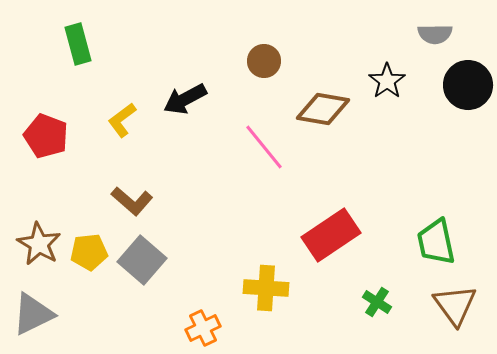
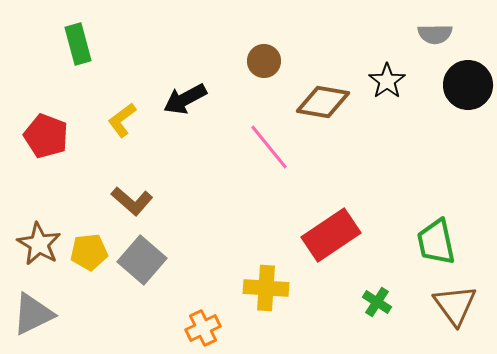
brown diamond: moved 7 px up
pink line: moved 5 px right
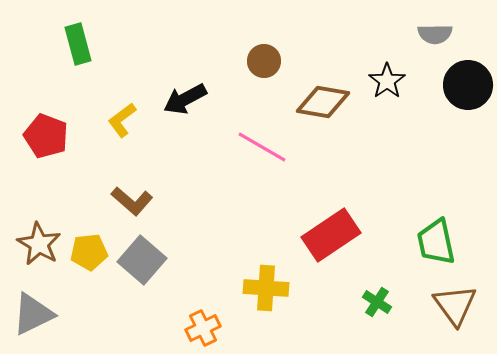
pink line: moved 7 px left; rotated 21 degrees counterclockwise
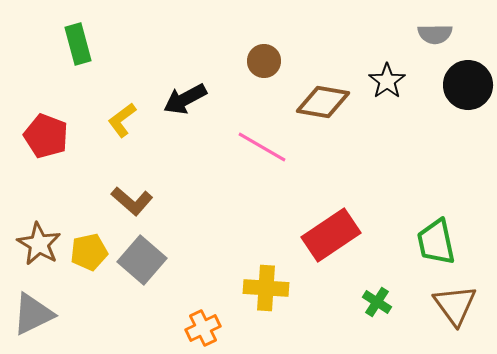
yellow pentagon: rotated 6 degrees counterclockwise
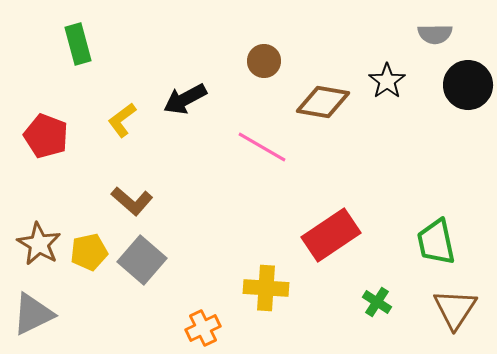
brown triangle: moved 4 px down; rotated 9 degrees clockwise
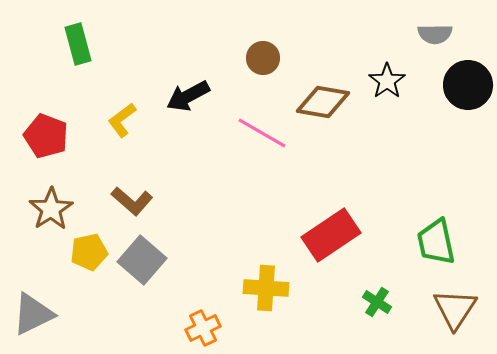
brown circle: moved 1 px left, 3 px up
black arrow: moved 3 px right, 3 px up
pink line: moved 14 px up
brown star: moved 12 px right, 35 px up; rotated 9 degrees clockwise
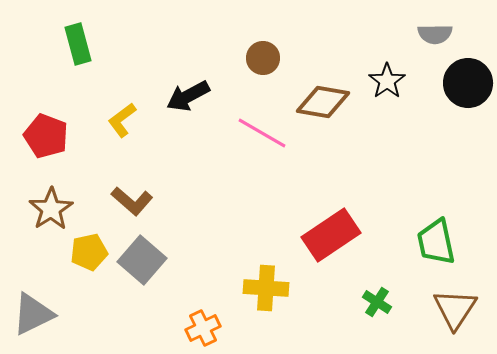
black circle: moved 2 px up
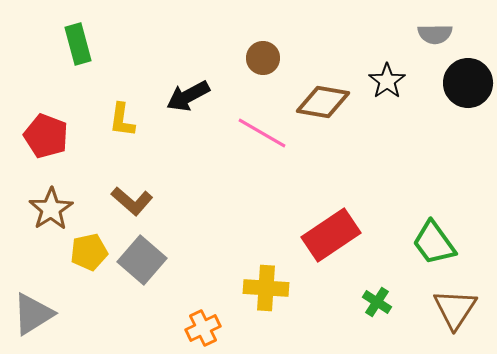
yellow L-shape: rotated 45 degrees counterclockwise
green trapezoid: moved 2 px left, 1 px down; rotated 24 degrees counterclockwise
gray triangle: rotated 6 degrees counterclockwise
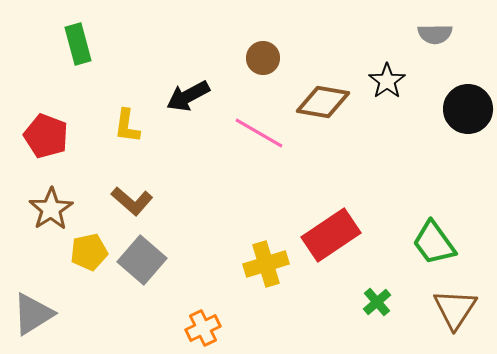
black circle: moved 26 px down
yellow L-shape: moved 5 px right, 6 px down
pink line: moved 3 px left
yellow cross: moved 24 px up; rotated 21 degrees counterclockwise
green cross: rotated 16 degrees clockwise
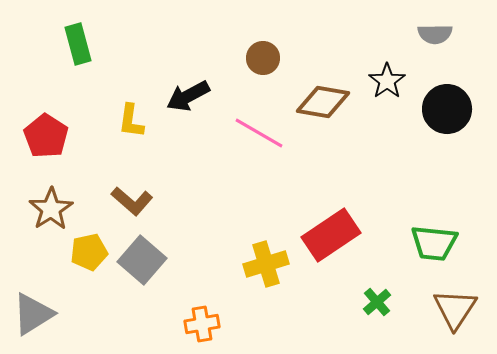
black circle: moved 21 px left
yellow L-shape: moved 4 px right, 5 px up
red pentagon: rotated 12 degrees clockwise
green trapezoid: rotated 48 degrees counterclockwise
orange cross: moved 1 px left, 4 px up; rotated 16 degrees clockwise
